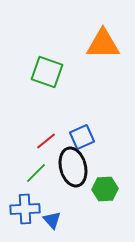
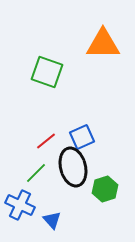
green hexagon: rotated 15 degrees counterclockwise
blue cross: moved 5 px left, 4 px up; rotated 28 degrees clockwise
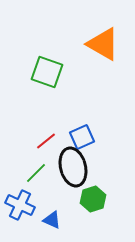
orange triangle: rotated 30 degrees clockwise
green hexagon: moved 12 px left, 10 px down
blue triangle: rotated 24 degrees counterclockwise
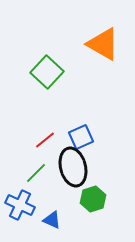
green square: rotated 24 degrees clockwise
blue square: moved 1 px left
red line: moved 1 px left, 1 px up
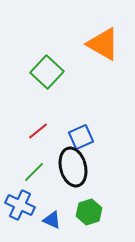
red line: moved 7 px left, 9 px up
green line: moved 2 px left, 1 px up
green hexagon: moved 4 px left, 13 px down
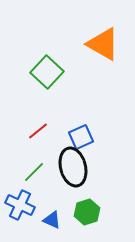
green hexagon: moved 2 px left
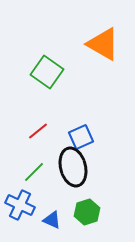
green square: rotated 8 degrees counterclockwise
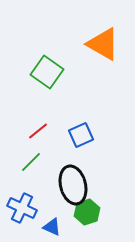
blue square: moved 2 px up
black ellipse: moved 18 px down
green line: moved 3 px left, 10 px up
blue cross: moved 2 px right, 3 px down
blue triangle: moved 7 px down
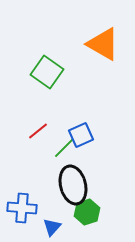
green line: moved 33 px right, 14 px up
blue cross: rotated 20 degrees counterclockwise
blue triangle: rotated 48 degrees clockwise
